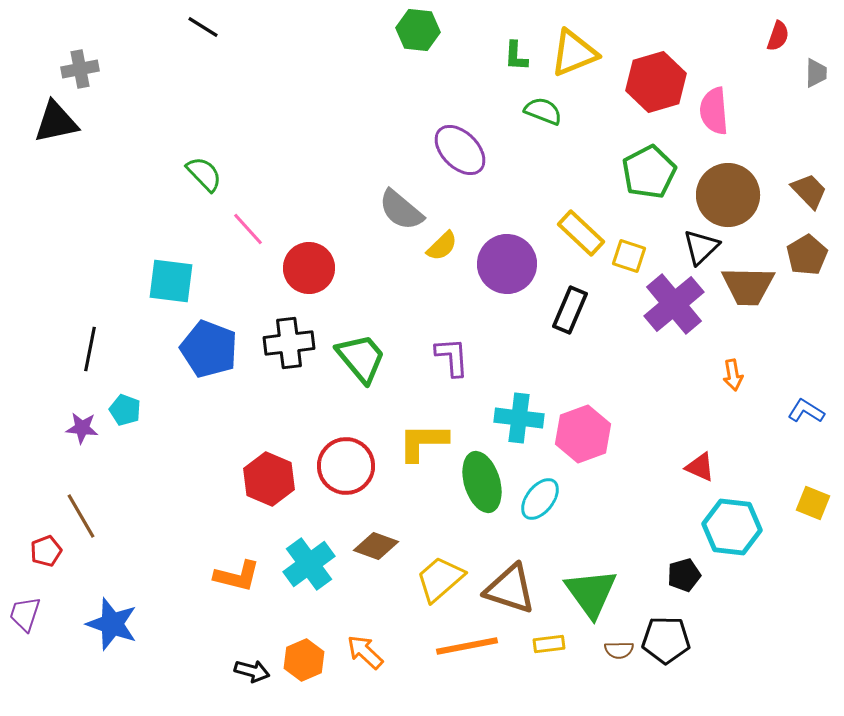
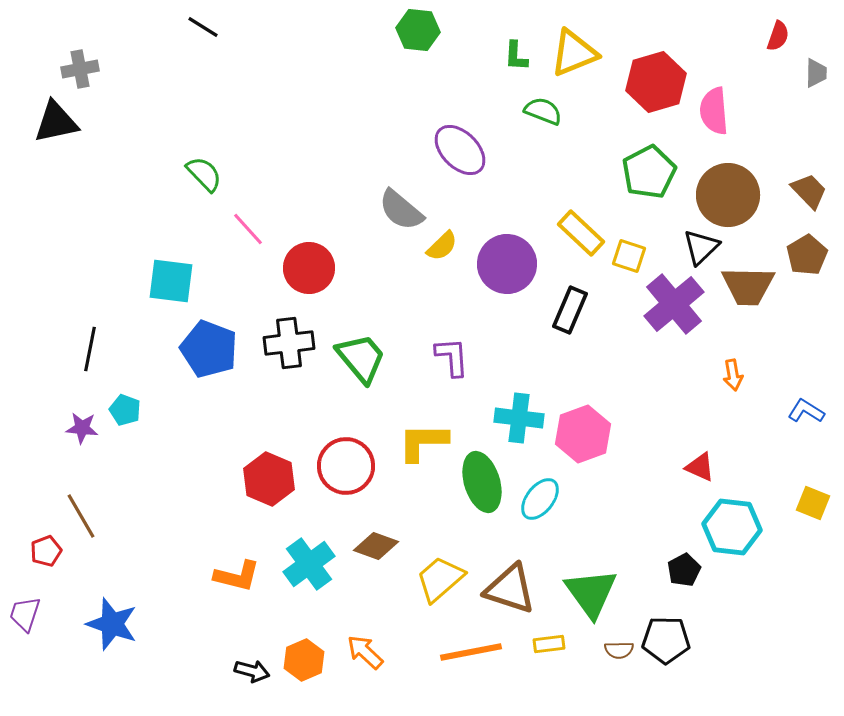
black pentagon at (684, 575): moved 5 px up; rotated 12 degrees counterclockwise
orange line at (467, 646): moved 4 px right, 6 px down
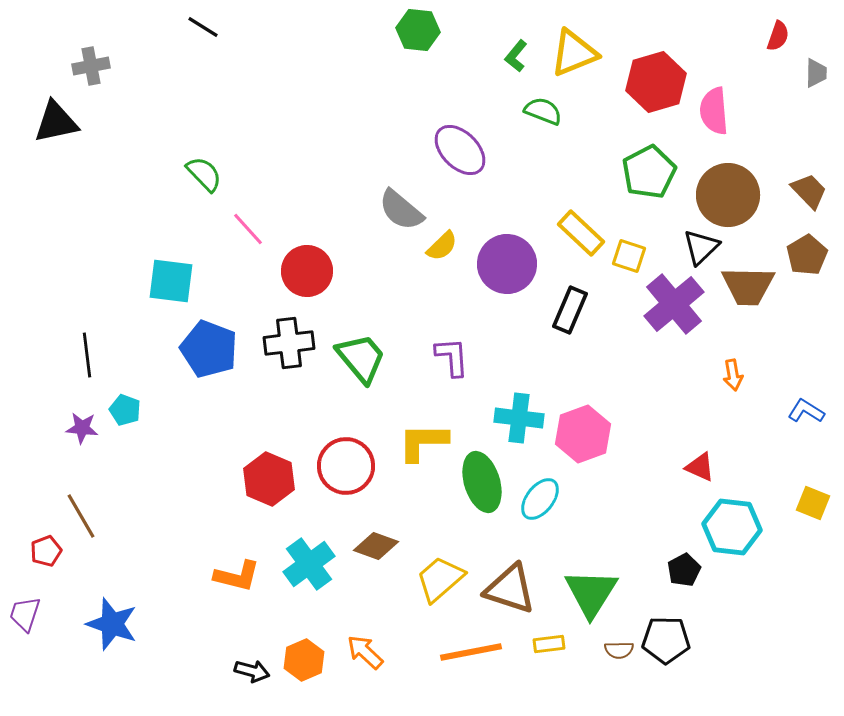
green L-shape at (516, 56): rotated 36 degrees clockwise
gray cross at (80, 69): moved 11 px right, 3 px up
red circle at (309, 268): moved 2 px left, 3 px down
black line at (90, 349): moved 3 px left, 6 px down; rotated 18 degrees counterclockwise
green triangle at (591, 593): rotated 8 degrees clockwise
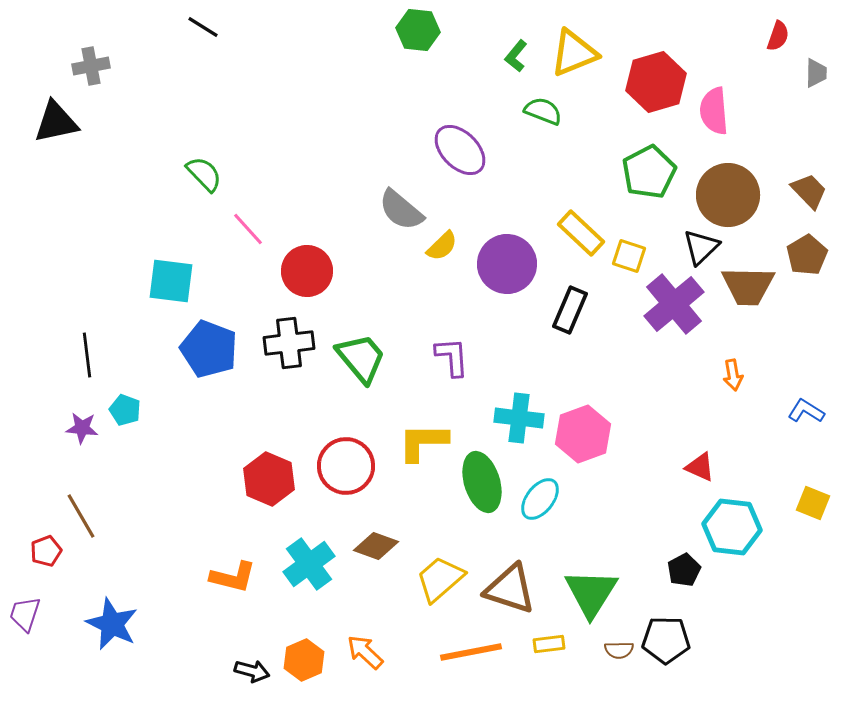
orange L-shape at (237, 576): moved 4 px left, 1 px down
blue star at (112, 624): rotated 6 degrees clockwise
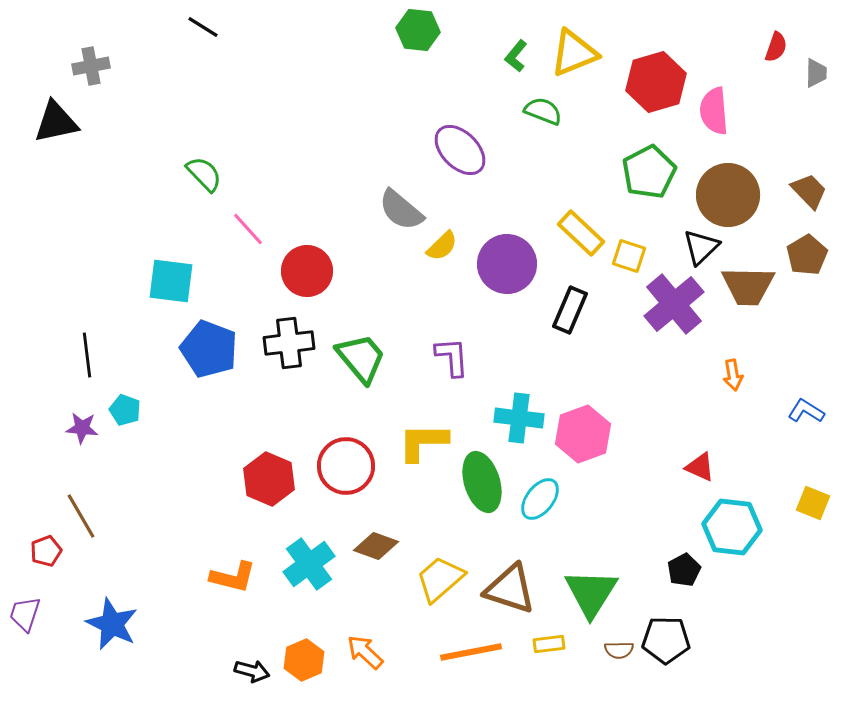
red semicircle at (778, 36): moved 2 px left, 11 px down
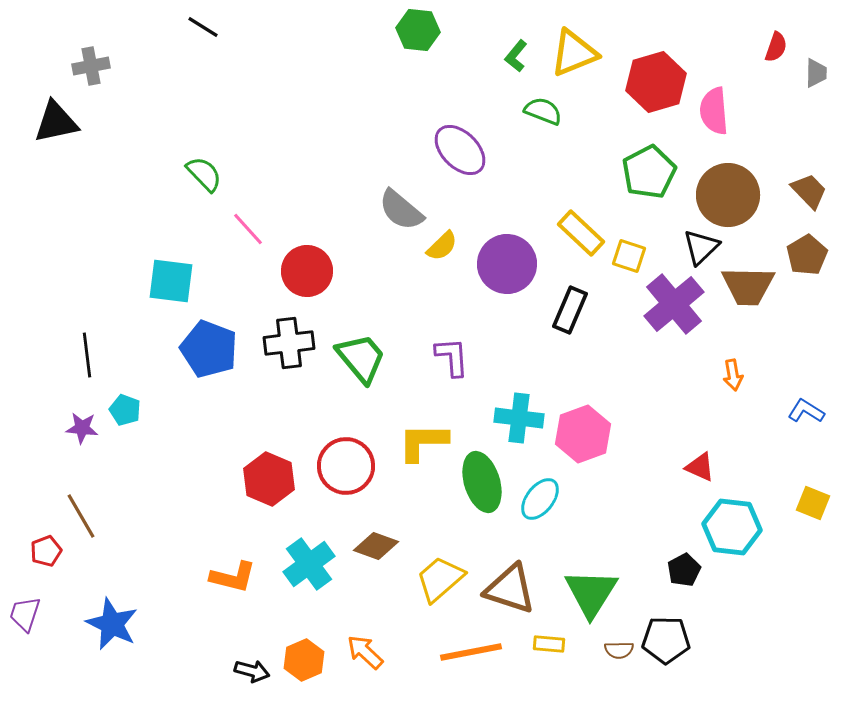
yellow rectangle at (549, 644): rotated 12 degrees clockwise
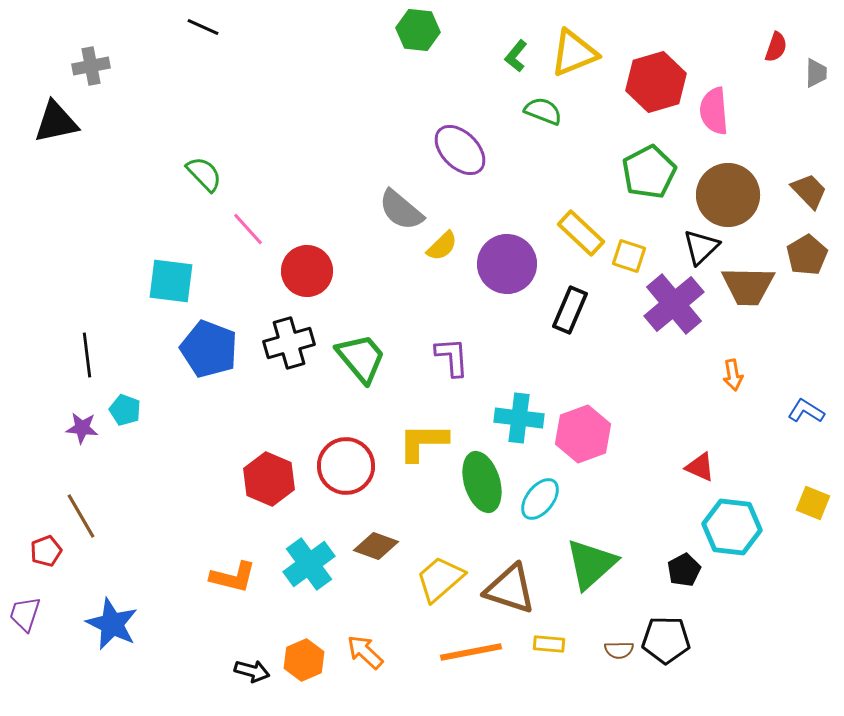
black line at (203, 27): rotated 8 degrees counterclockwise
black cross at (289, 343): rotated 9 degrees counterclockwise
green triangle at (591, 593): moved 29 px up; rotated 16 degrees clockwise
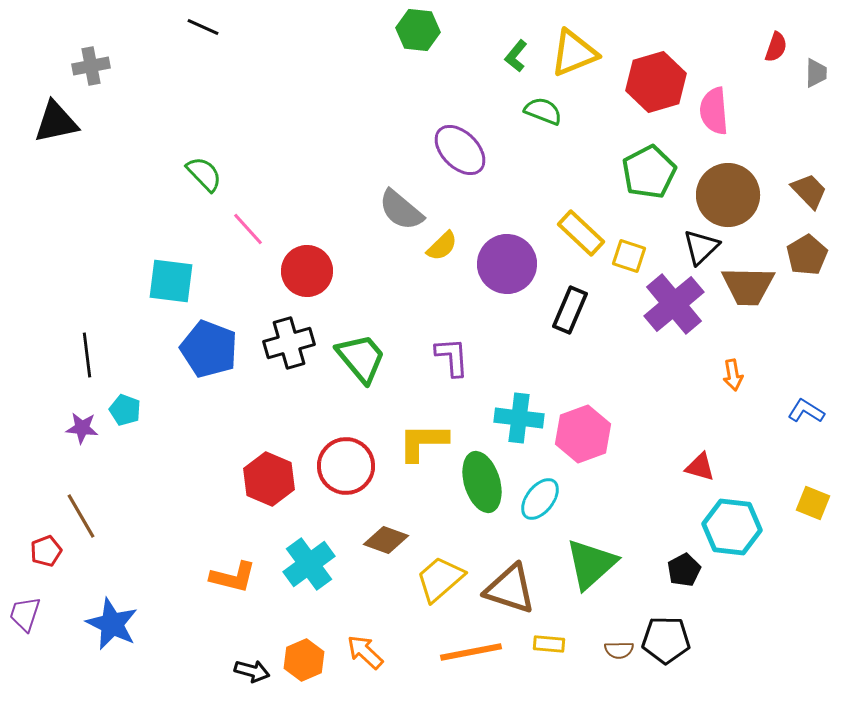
red triangle at (700, 467): rotated 8 degrees counterclockwise
brown diamond at (376, 546): moved 10 px right, 6 px up
